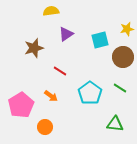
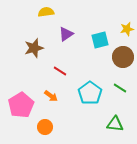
yellow semicircle: moved 5 px left, 1 px down
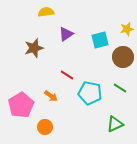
red line: moved 7 px right, 4 px down
cyan pentagon: rotated 25 degrees counterclockwise
green triangle: rotated 30 degrees counterclockwise
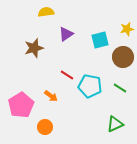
cyan pentagon: moved 7 px up
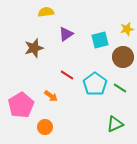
cyan pentagon: moved 5 px right, 2 px up; rotated 25 degrees clockwise
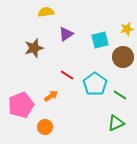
green line: moved 7 px down
orange arrow: rotated 72 degrees counterclockwise
pink pentagon: rotated 10 degrees clockwise
green triangle: moved 1 px right, 1 px up
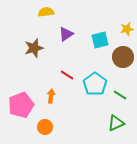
orange arrow: rotated 48 degrees counterclockwise
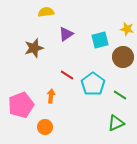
yellow star: rotated 24 degrees clockwise
cyan pentagon: moved 2 px left
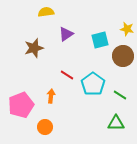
brown circle: moved 1 px up
green triangle: rotated 24 degrees clockwise
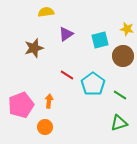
orange arrow: moved 2 px left, 5 px down
green triangle: moved 3 px right; rotated 18 degrees counterclockwise
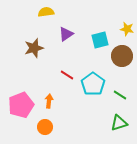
brown circle: moved 1 px left
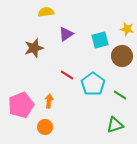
green triangle: moved 4 px left, 2 px down
